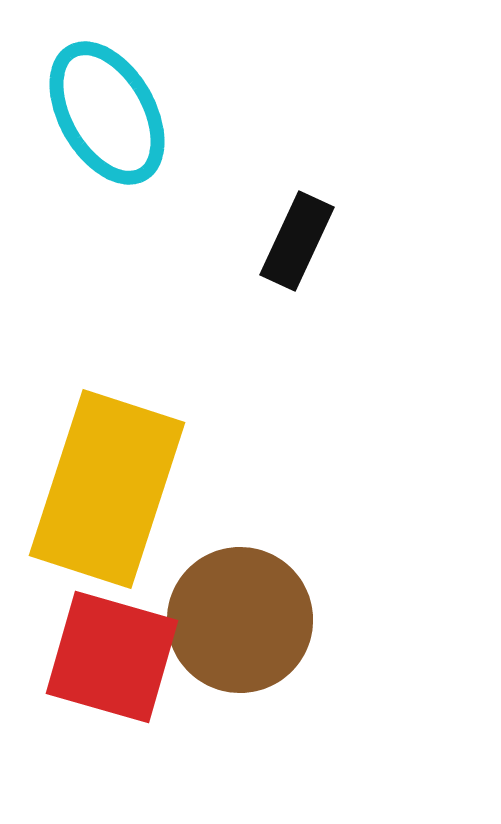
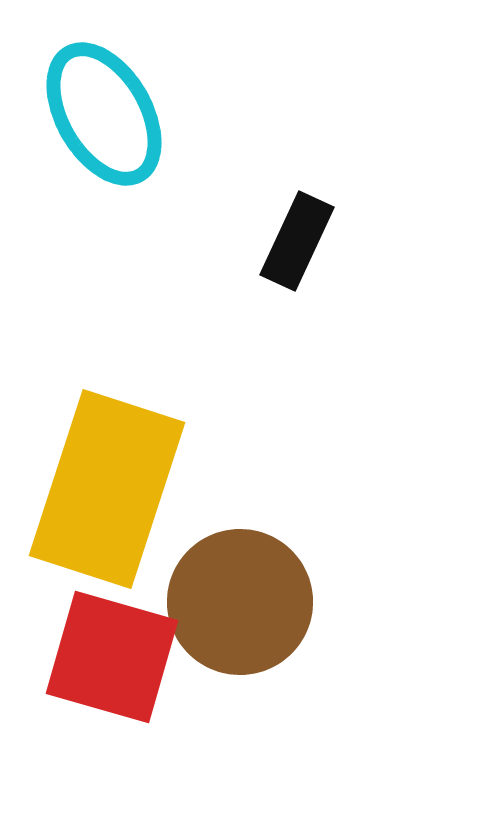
cyan ellipse: moved 3 px left, 1 px down
brown circle: moved 18 px up
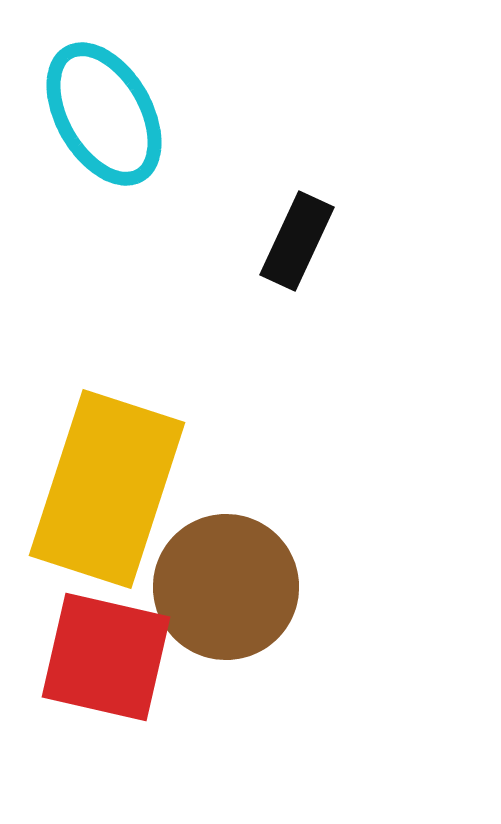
brown circle: moved 14 px left, 15 px up
red square: moved 6 px left; rotated 3 degrees counterclockwise
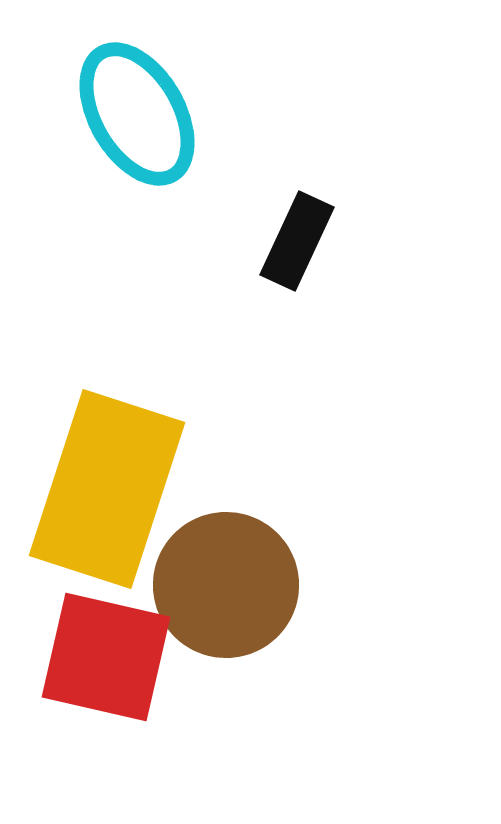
cyan ellipse: moved 33 px right
brown circle: moved 2 px up
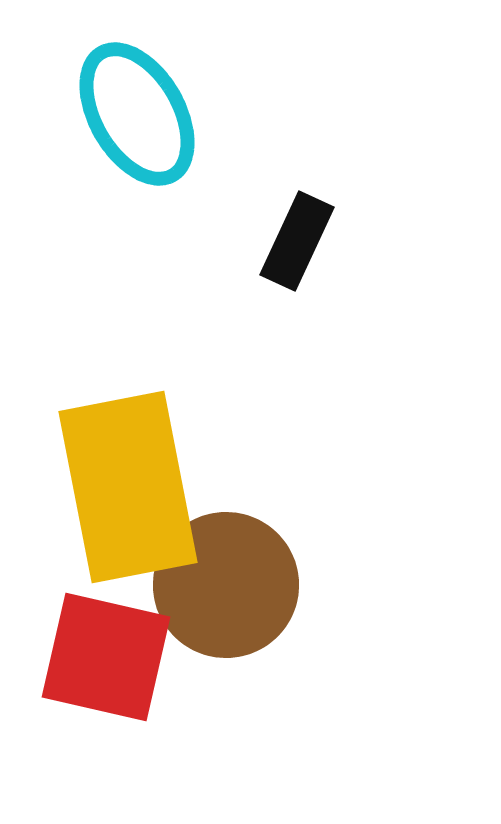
yellow rectangle: moved 21 px right, 2 px up; rotated 29 degrees counterclockwise
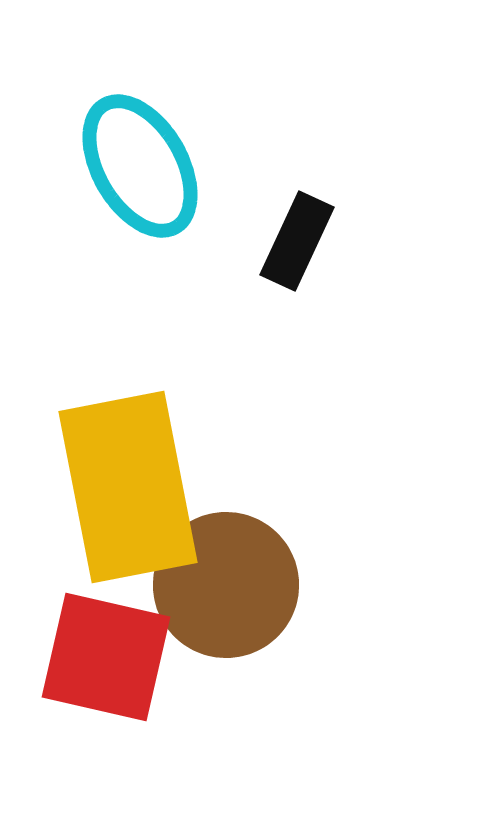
cyan ellipse: moved 3 px right, 52 px down
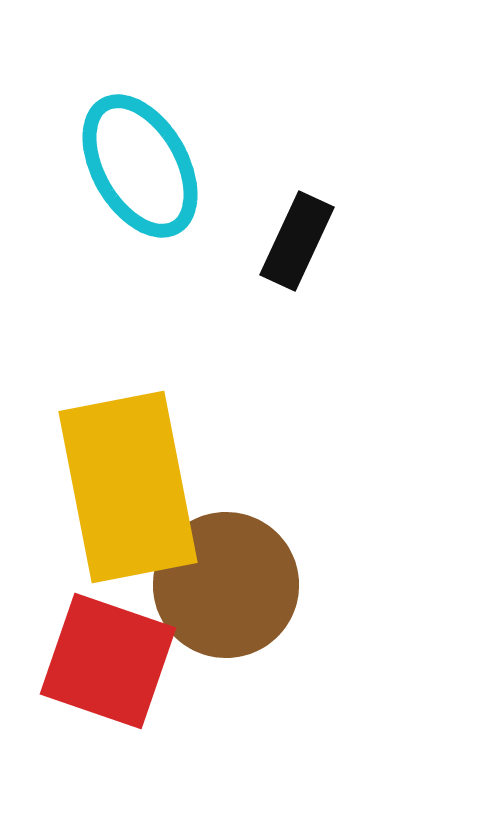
red square: moved 2 px right, 4 px down; rotated 6 degrees clockwise
